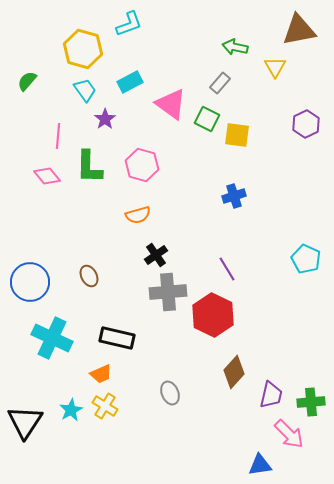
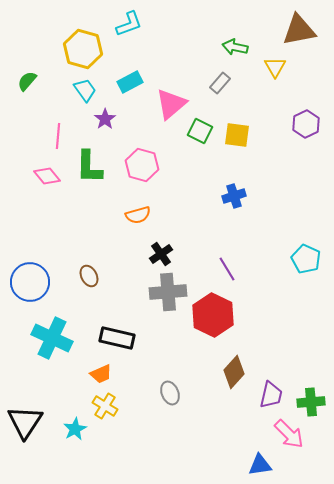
pink triangle: rotated 44 degrees clockwise
green square: moved 7 px left, 12 px down
black cross: moved 5 px right, 1 px up
cyan star: moved 4 px right, 19 px down
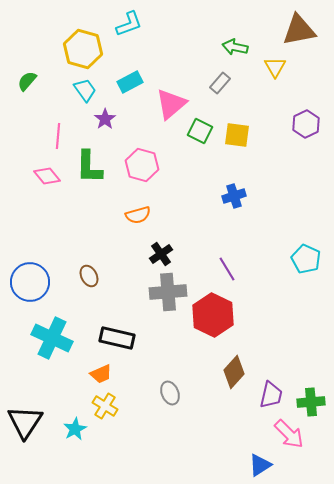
blue triangle: rotated 25 degrees counterclockwise
